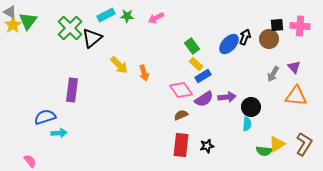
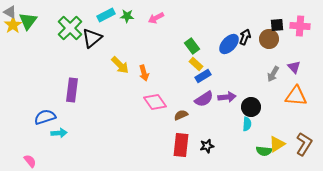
yellow arrow: moved 1 px right
pink diamond: moved 26 px left, 12 px down
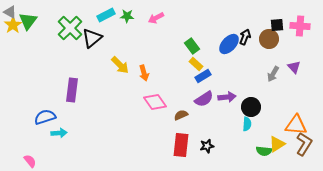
orange triangle: moved 29 px down
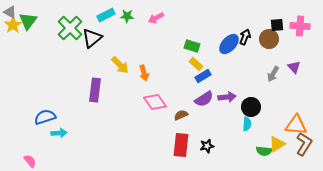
green rectangle: rotated 35 degrees counterclockwise
purple rectangle: moved 23 px right
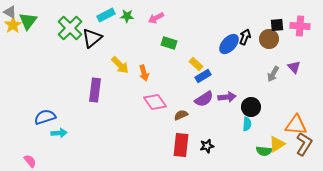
green rectangle: moved 23 px left, 3 px up
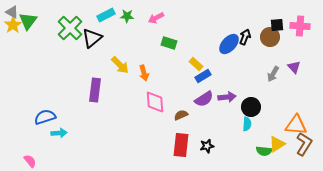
gray triangle: moved 2 px right
brown circle: moved 1 px right, 2 px up
pink diamond: rotated 30 degrees clockwise
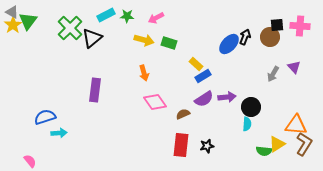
yellow arrow: moved 24 px right, 25 px up; rotated 30 degrees counterclockwise
pink diamond: rotated 30 degrees counterclockwise
brown semicircle: moved 2 px right, 1 px up
